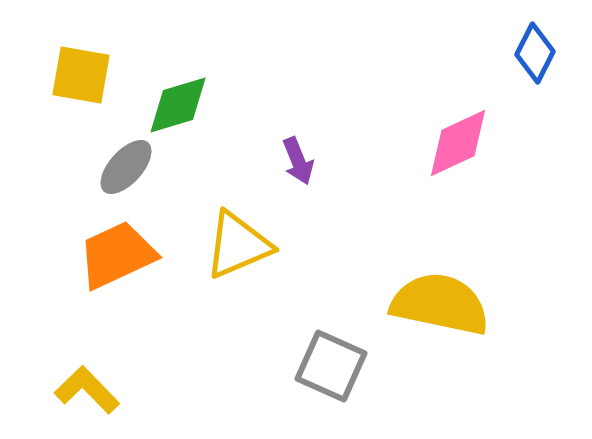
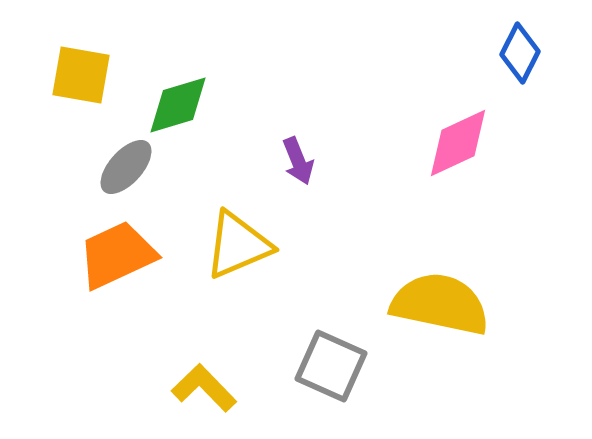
blue diamond: moved 15 px left
yellow L-shape: moved 117 px right, 2 px up
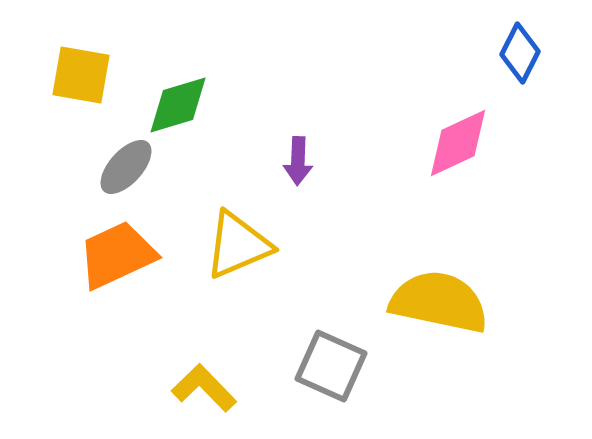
purple arrow: rotated 24 degrees clockwise
yellow semicircle: moved 1 px left, 2 px up
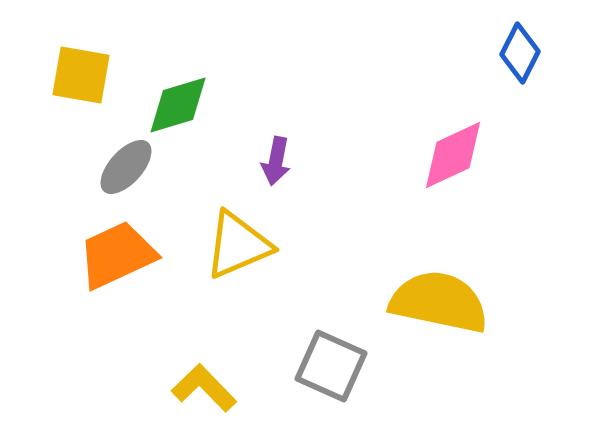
pink diamond: moved 5 px left, 12 px down
purple arrow: moved 22 px left; rotated 9 degrees clockwise
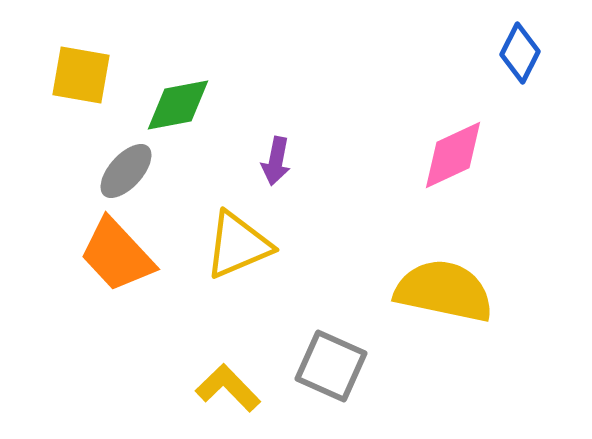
green diamond: rotated 6 degrees clockwise
gray ellipse: moved 4 px down
orange trapezoid: rotated 108 degrees counterclockwise
yellow semicircle: moved 5 px right, 11 px up
yellow L-shape: moved 24 px right
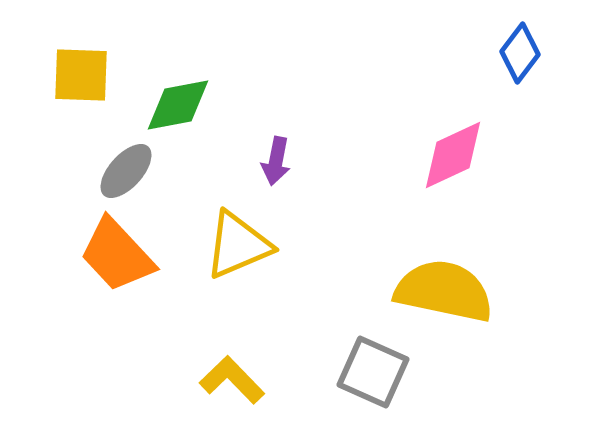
blue diamond: rotated 10 degrees clockwise
yellow square: rotated 8 degrees counterclockwise
gray square: moved 42 px right, 6 px down
yellow L-shape: moved 4 px right, 8 px up
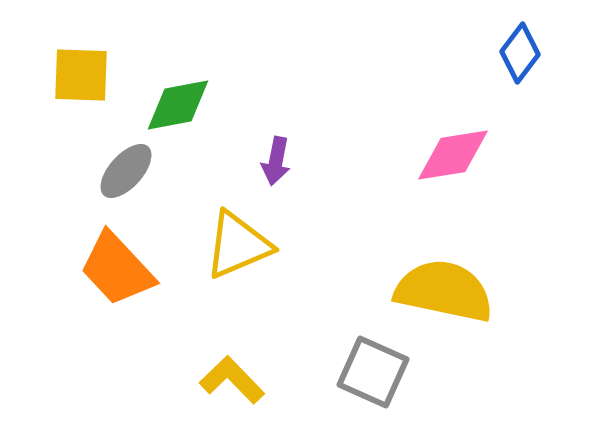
pink diamond: rotated 16 degrees clockwise
orange trapezoid: moved 14 px down
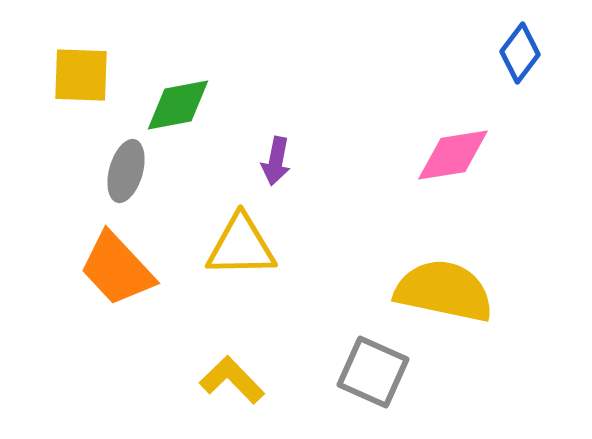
gray ellipse: rotated 26 degrees counterclockwise
yellow triangle: moved 3 px right, 1 px down; rotated 22 degrees clockwise
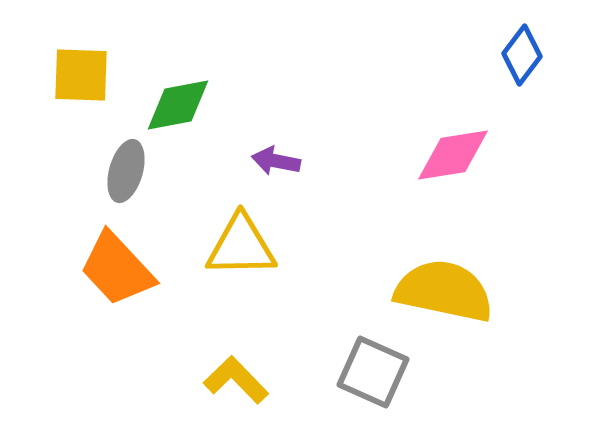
blue diamond: moved 2 px right, 2 px down
purple arrow: rotated 90 degrees clockwise
yellow L-shape: moved 4 px right
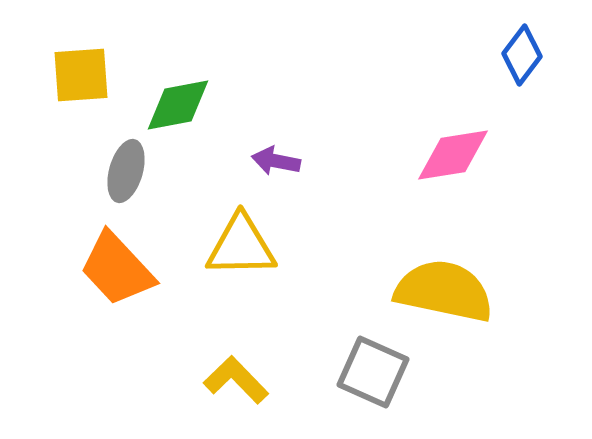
yellow square: rotated 6 degrees counterclockwise
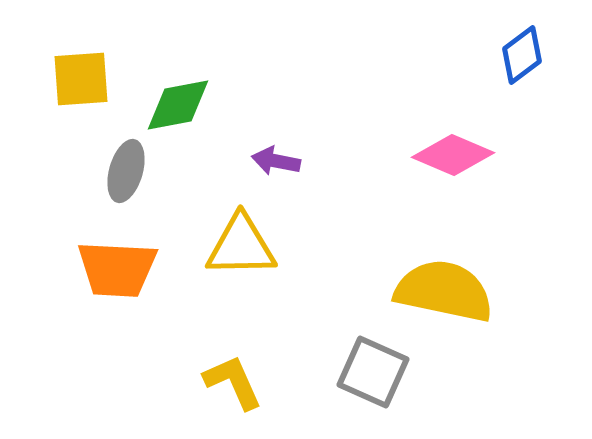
blue diamond: rotated 16 degrees clockwise
yellow square: moved 4 px down
pink diamond: rotated 32 degrees clockwise
orange trapezoid: rotated 44 degrees counterclockwise
yellow L-shape: moved 3 px left, 2 px down; rotated 20 degrees clockwise
